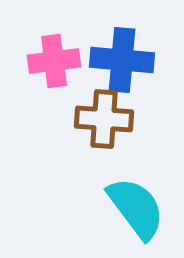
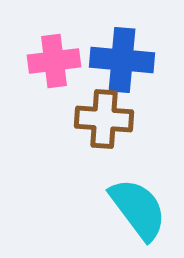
cyan semicircle: moved 2 px right, 1 px down
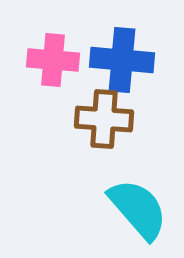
pink cross: moved 1 px left, 1 px up; rotated 12 degrees clockwise
cyan semicircle: rotated 4 degrees counterclockwise
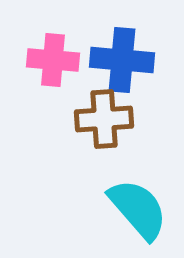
brown cross: rotated 8 degrees counterclockwise
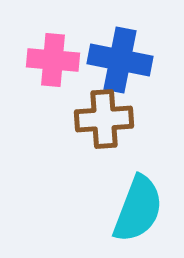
blue cross: moved 2 px left; rotated 6 degrees clockwise
cyan semicircle: rotated 62 degrees clockwise
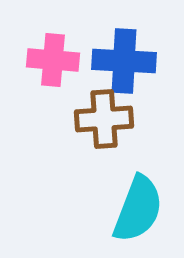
blue cross: moved 4 px right, 1 px down; rotated 8 degrees counterclockwise
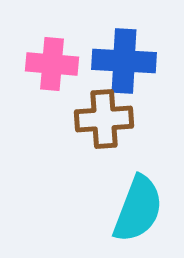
pink cross: moved 1 px left, 4 px down
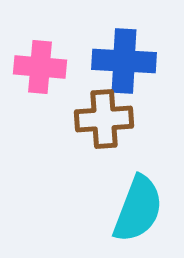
pink cross: moved 12 px left, 3 px down
